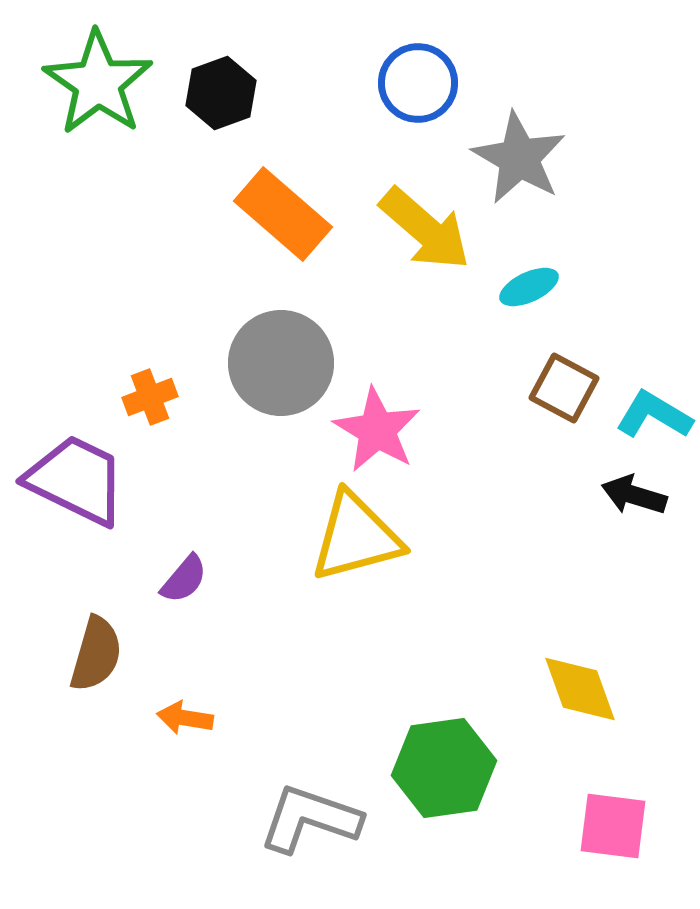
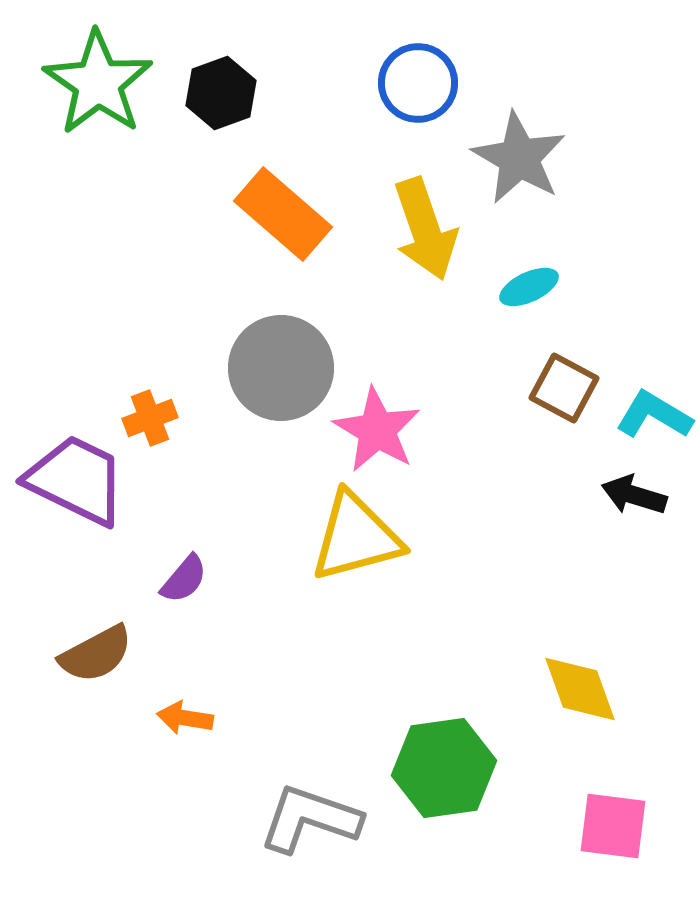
yellow arrow: rotated 30 degrees clockwise
gray circle: moved 5 px down
orange cross: moved 21 px down
brown semicircle: rotated 46 degrees clockwise
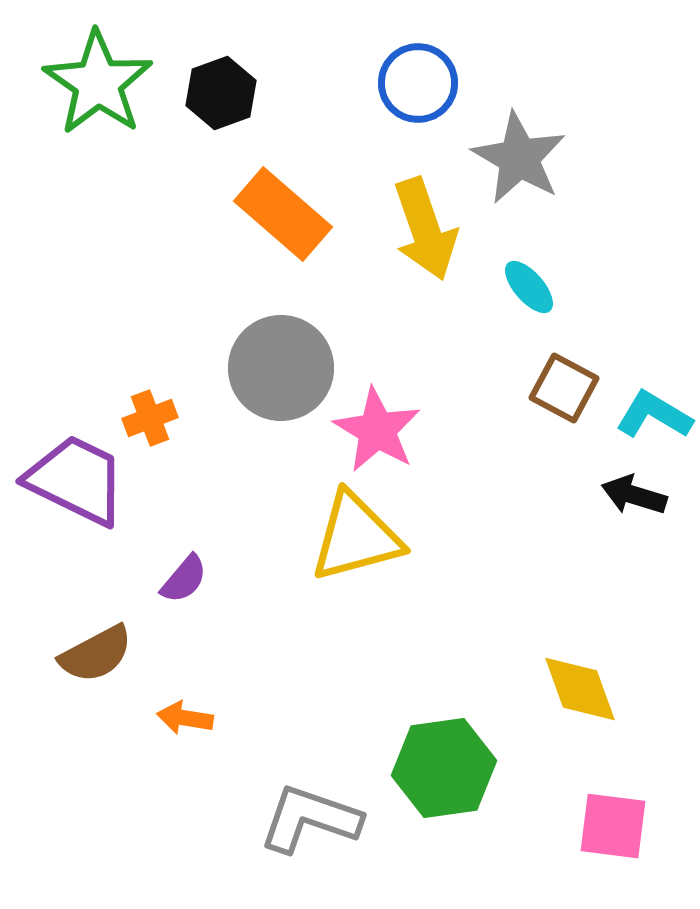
cyan ellipse: rotated 74 degrees clockwise
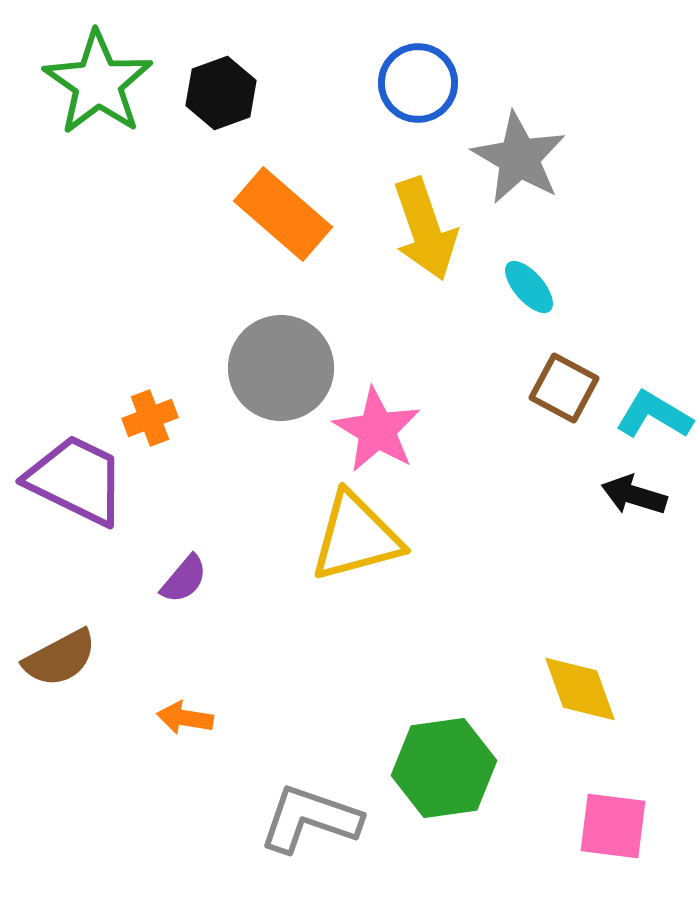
brown semicircle: moved 36 px left, 4 px down
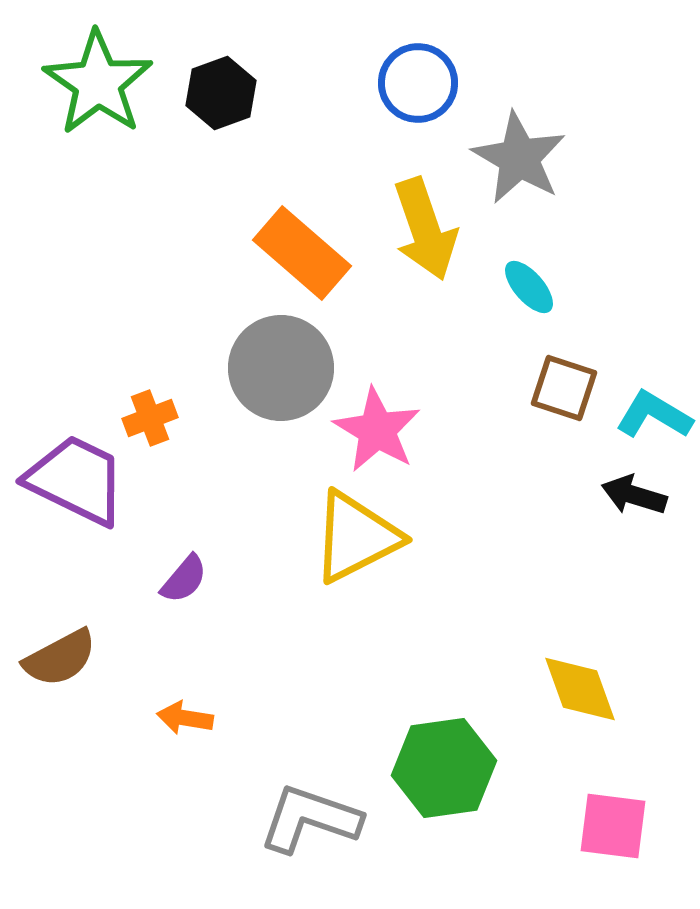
orange rectangle: moved 19 px right, 39 px down
brown square: rotated 10 degrees counterclockwise
yellow triangle: rotated 12 degrees counterclockwise
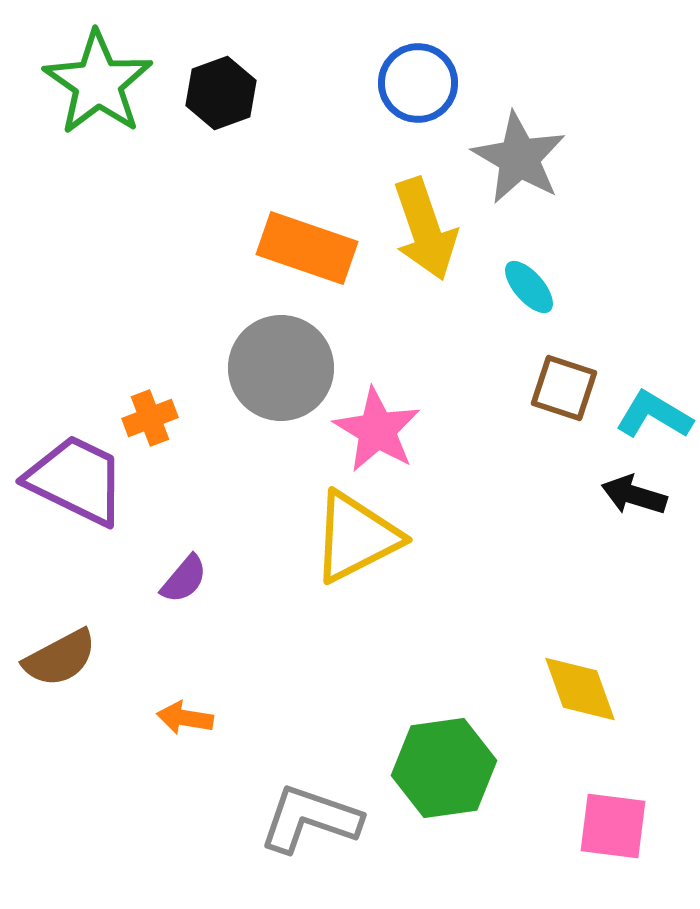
orange rectangle: moved 5 px right, 5 px up; rotated 22 degrees counterclockwise
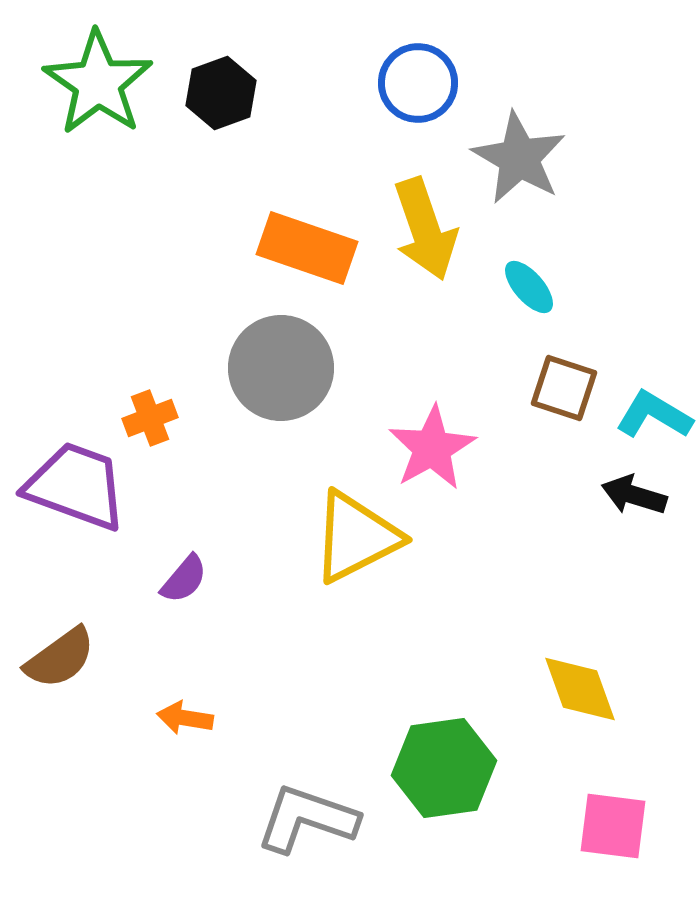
pink star: moved 55 px right, 18 px down; rotated 12 degrees clockwise
purple trapezoid: moved 6 px down; rotated 6 degrees counterclockwise
brown semicircle: rotated 8 degrees counterclockwise
gray L-shape: moved 3 px left
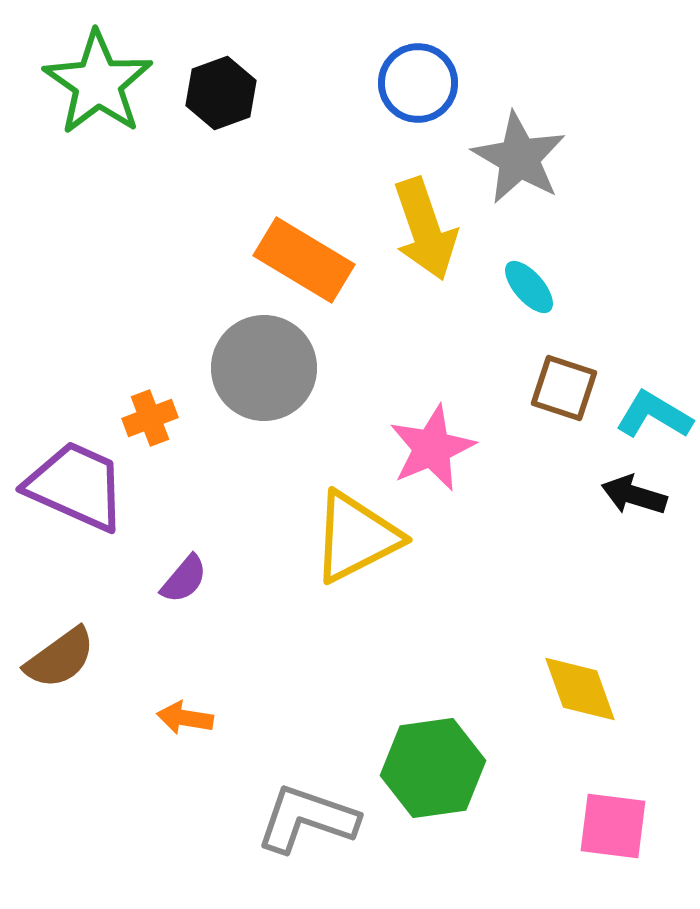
orange rectangle: moved 3 px left, 12 px down; rotated 12 degrees clockwise
gray circle: moved 17 px left
pink star: rotated 6 degrees clockwise
purple trapezoid: rotated 4 degrees clockwise
green hexagon: moved 11 px left
